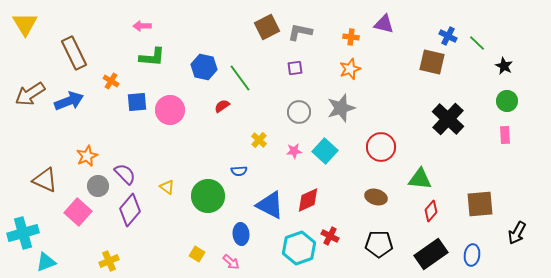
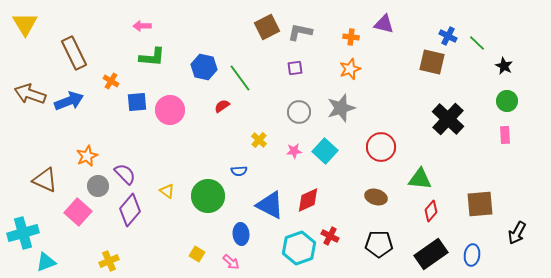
brown arrow at (30, 94): rotated 52 degrees clockwise
yellow triangle at (167, 187): moved 4 px down
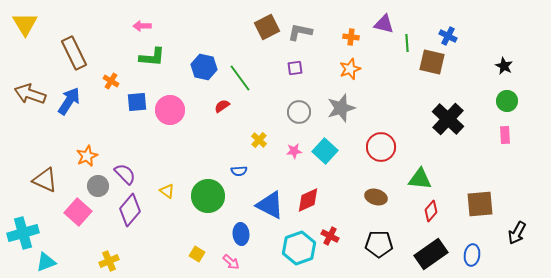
green line at (477, 43): moved 70 px left; rotated 42 degrees clockwise
blue arrow at (69, 101): rotated 36 degrees counterclockwise
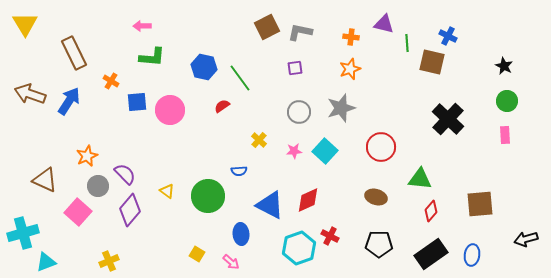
black arrow at (517, 233): moved 9 px right, 6 px down; rotated 45 degrees clockwise
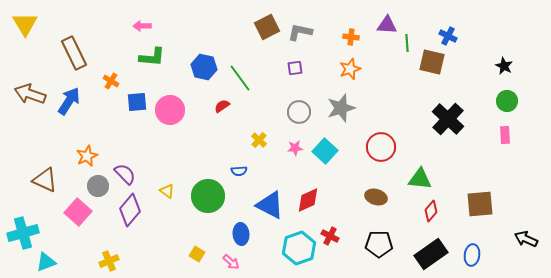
purple triangle at (384, 24): moved 3 px right, 1 px down; rotated 10 degrees counterclockwise
pink star at (294, 151): moved 1 px right, 3 px up
black arrow at (526, 239): rotated 40 degrees clockwise
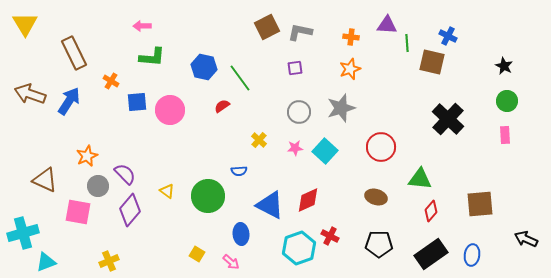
pink square at (78, 212): rotated 32 degrees counterclockwise
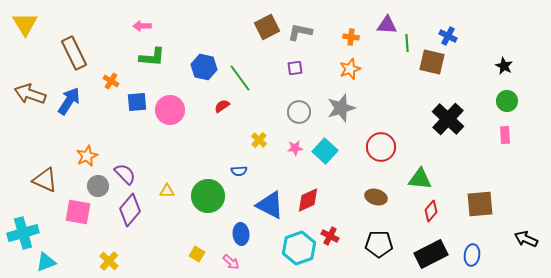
yellow triangle at (167, 191): rotated 35 degrees counterclockwise
black rectangle at (431, 254): rotated 8 degrees clockwise
yellow cross at (109, 261): rotated 24 degrees counterclockwise
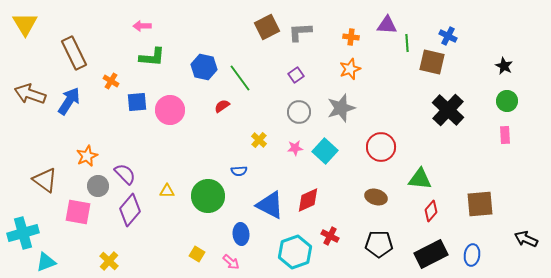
gray L-shape at (300, 32): rotated 15 degrees counterclockwise
purple square at (295, 68): moved 1 px right, 7 px down; rotated 28 degrees counterclockwise
black cross at (448, 119): moved 9 px up
brown triangle at (45, 180): rotated 12 degrees clockwise
cyan hexagon at (299, 248): moved 4 px left, 4 px down
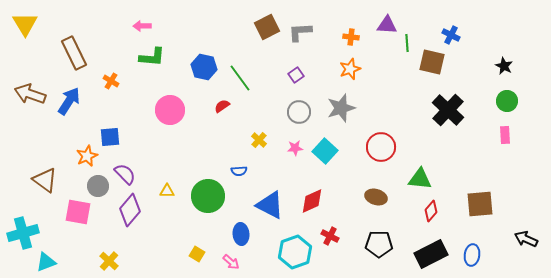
blue cross at (448, 36): moved 3 px right, 1 px up
blue square at (137, 102): moved 27 px left, 35 px down
red diamond at (308, 200): moved 4 px right, 1 px down
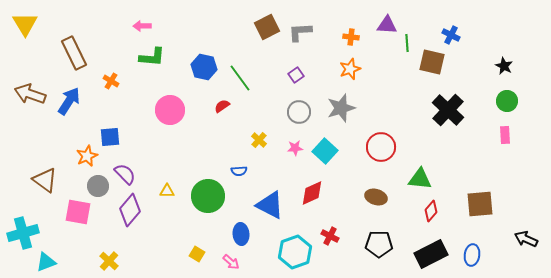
red diamond at (312, 201): moved 8 px up
